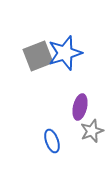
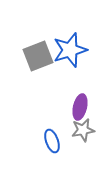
blue star: moved 5 px right, 3 px up
gray star: moved 9 px left, 1 px up; rotated 10 degrees clockwise
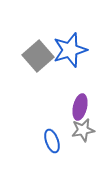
gray square: rotated 20 degrees counterclockwise
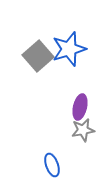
blue star: moved 1 px left, 1 px up
blue ellipse: moved 24 px down
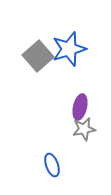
gray star: moved 1 px right, 1 px up
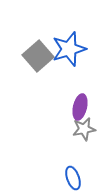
blue ellipse: moved 21 px right, 13 px down
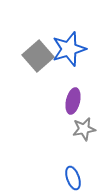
purple ellipse: moved 7 px left, 6 px up
